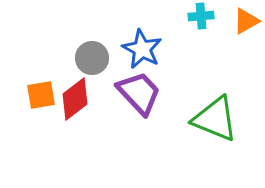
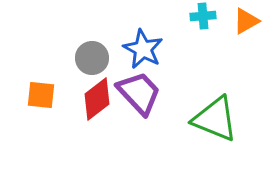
cyan cross: moved 2 px right
blue star: moved 1 px right
orange square: rotated 16 degrees clockwise
red diamond: moved 22 px right
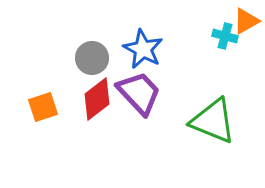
cyan cross: moved 22 px right, 20 px down; rotated 20 degrees clockwise
orange square: moved 2 px right, 12 px down; rotated 24 degrees counterclockwise
green triangle: moved 2 px left, 2 px down
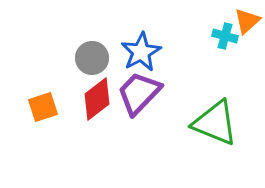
orange triangle: moved 1 px right; rotated 12 degrees counterclockwise
blue star: moved 2 px left, 3 px down; rotated 15 degrees clockwise
purple trapezoid: rotated 93 degrees counterclockwise
green triangle: moved 2 px right, 2 px down
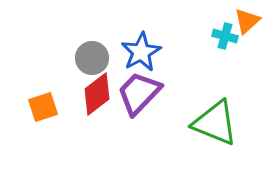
red diamond: moved 5 px up
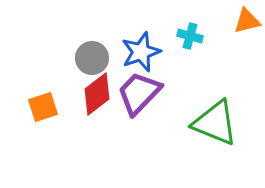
orange triangle: rotated 28 degrees clockwise
cyan cross: moved 35 px left
blue star: rotated 9 degrees clockwise
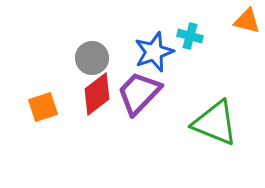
orange triangle: rotated 28 degrees clockwise
blue star: moved 13 px right
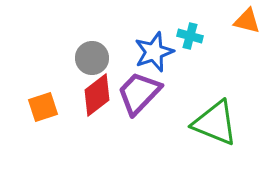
red diamond: moved 1 px down
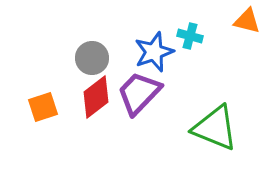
red diamond: moved 1 px left, 2 px down
green triangle: moved 5 px down
